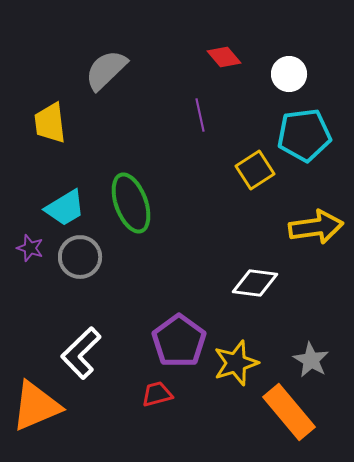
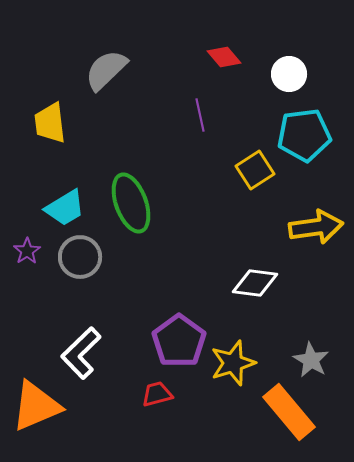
purple star: moved 3 px left, 3 px down; rotated 20 degrees clockwise
yellow star: moved 3 px left
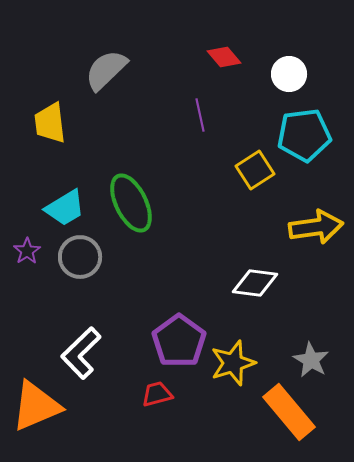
green ellipse: rotated 6 degrees counterclockwise
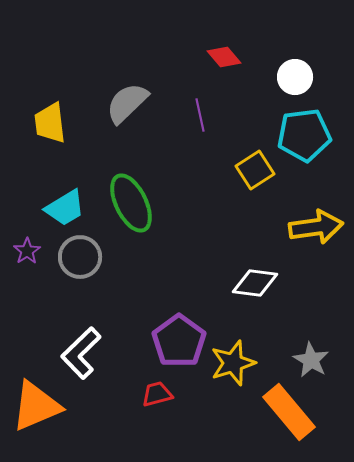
gray semicircle: moved 21 px right, 33 px down
white circle: moved 6 px right, 3 px down
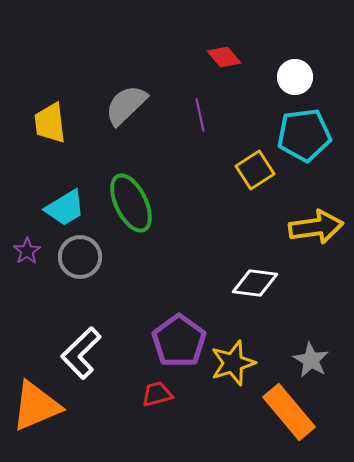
gray semicircle: moved 1 px left, 2 px down
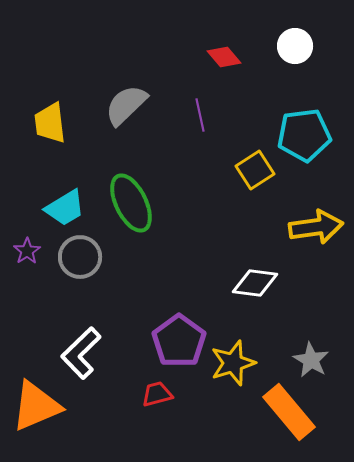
white circle: moved 31 px up
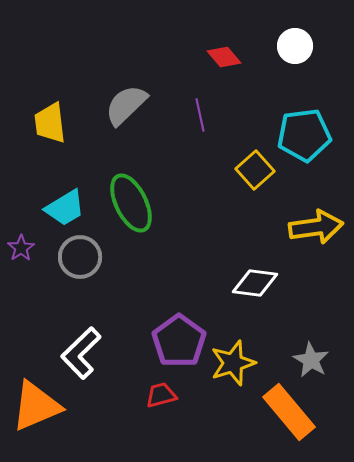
yellow square: rotated 9 degrees counterclockwise
purple star: moved 6 px left, 3 px up
red trapezoid: moved 4 px right, 1 px down
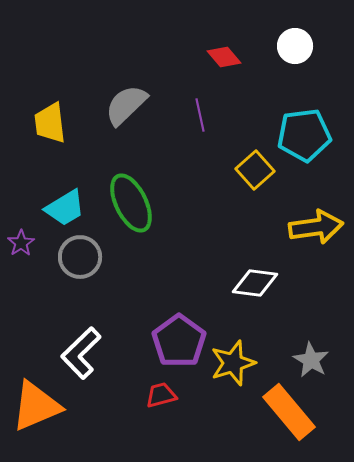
purple star: moved 5 px up
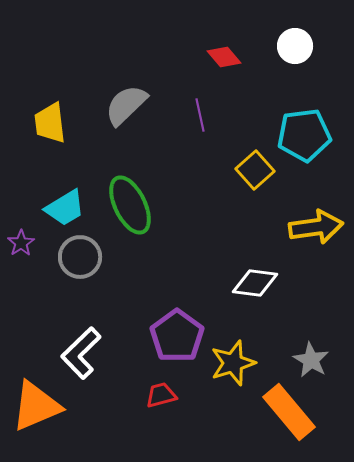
green ellipse: moved 1 px left, 2 px down
purple pentagon: moved 2 px left, 5 px up
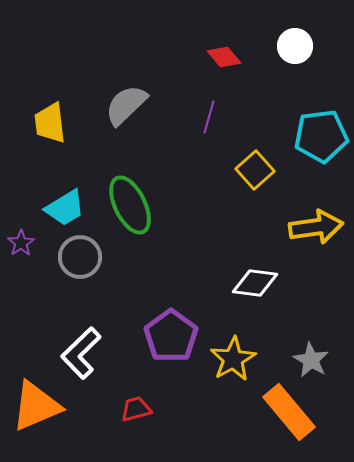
purple line: moved 9 px right, 2 px down; rotated 28 degrees clockwise
cyan pentagon: moved 17 px right, 1 px down
purple pentagon: moved 6 px left
yellow star: moved 4 px up; rotated 12 degrees counterclockwise
red trapezoid: moved 25 px left, 14 px down
